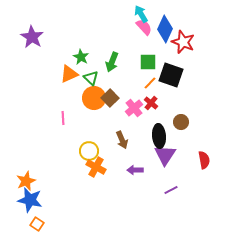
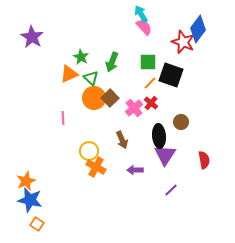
blue diamond: moved 33 px right; rotated 12 degrees clockwise
purple line: rotated 16 degrees counterclockwise
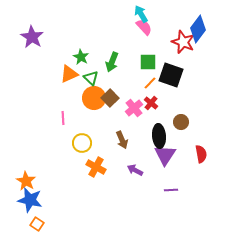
yellow circle: moved 7 px left, 8 px up
red semicircle: moved 3 px left, 6 px up
purple arrow: rotated 28 degrees clockwise
orange star: rotated 18 degrees counterclockwise
purple line: rotated 40 degrees clockwise
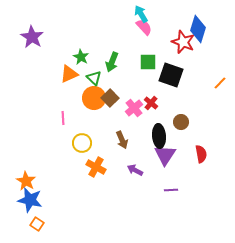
blue diamond: rotated 20 degrees counterclockwise
green triangle: moved 3 px right
orange line: moved 70 px right
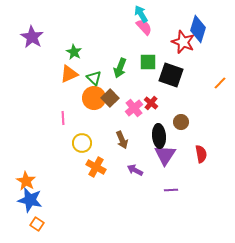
green star: moved 7 px left, 5 px up
green arrow: moved 8 px right, 6 px down
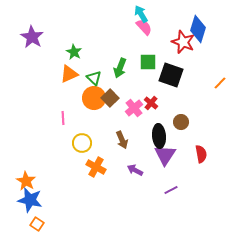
purple line: rotated 24 degrees counterclockwise
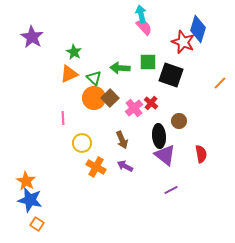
cyan arrow: rotated 18 degrees clockwise
green arrow: rotated 72 degrees clockwise
brown circle: moved 2 px left, 1 px up
purple triangle: rotated 25 degrees counterclockwise
purple arrow: moved 10 px left, 4 px up
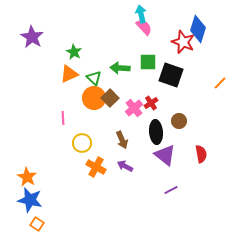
red cross: rotated 16 degrees clockwise
black ellipse: moved 3 px left, 4 px up
orange star: moved 1 px right, 4 px up
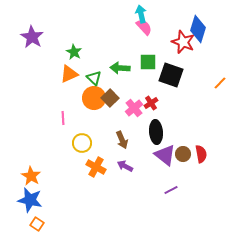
brown circle: moved 4 px right, 33 px down
orange star: moved 4 px right, 1 px up
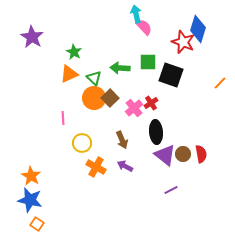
cyan arrow: moved 5 px left
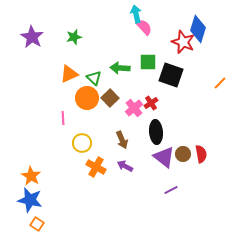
green star: moved 15 px up; rotated 28 degrees clockwise
orange circle: moved 7 px left
purple triangle: moved 1 px left, 2 px down
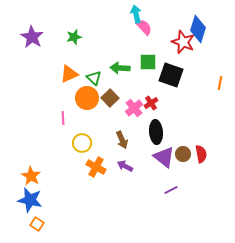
orange line: rotated 32 degrees counterclockwise
